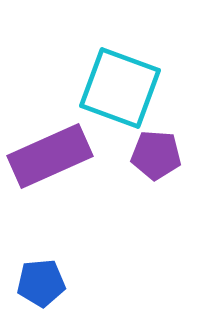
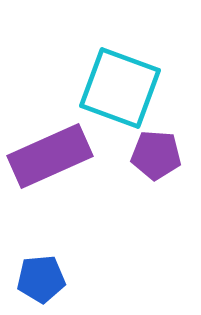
blue pentagon: moved 4 px up
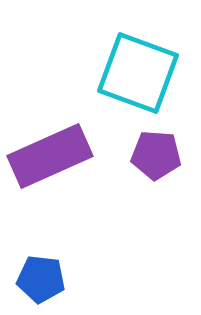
cyan square: moved 18 px right, 15 px up
blue pentagon: rotated 12 degrees clockwise
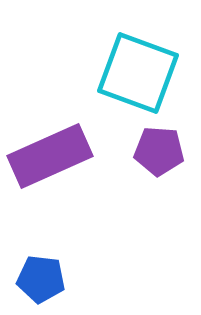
purple pentagon: moved 3 px right, 4 px up
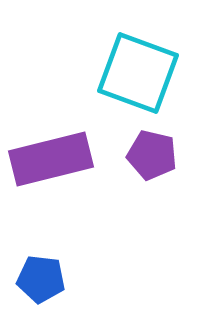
purple pentagon: moved 7 px left, 4 px down; rotated 9 degrees clockwise
purple rectangle: moved 1 px right, 3 px down; rotated 10 degrees clockwise
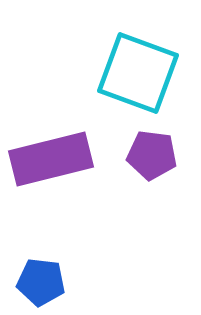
purple pentagon: rotated 6 degrees counterclockwise
blue pentagon: moved 3 px down
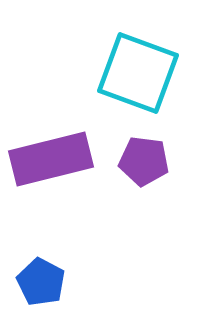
purple pentagon: moved 8 px left, 6 px down
blue pentagon: rotated 21 degrees clockwise
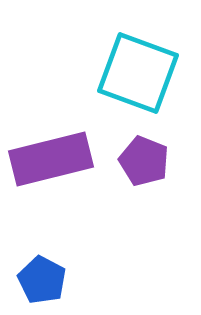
purple pentagon: rotated 15 degrees clockwise
blue pentagon: moved 1 px right, 2 px up
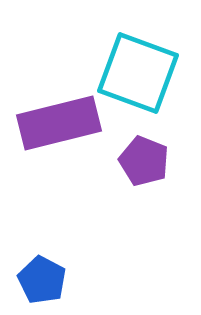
purple rectangle: moved 8 px right, 36 px up
